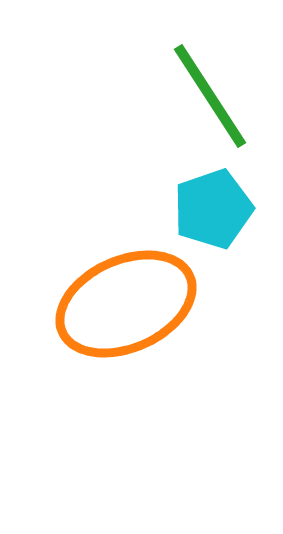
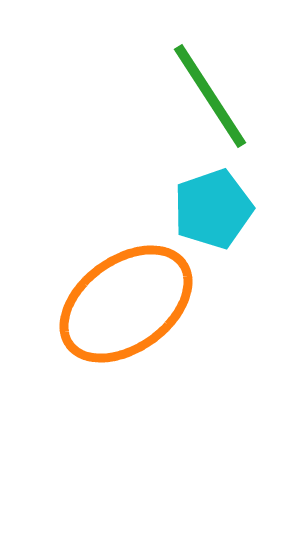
orange ellipse: rotated 12 degrees counterclockwise
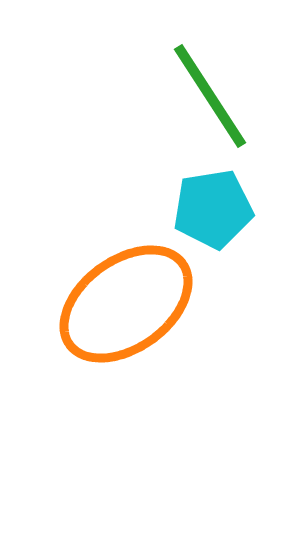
cyan pentagon: rotated 10 degrees clockwise
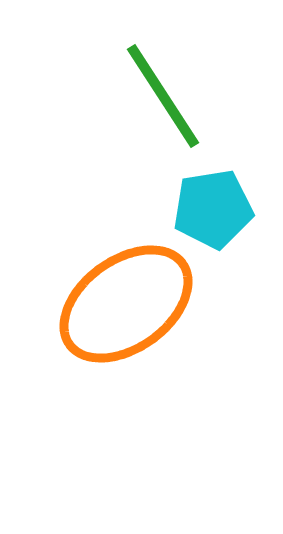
green line: moved 47 px left
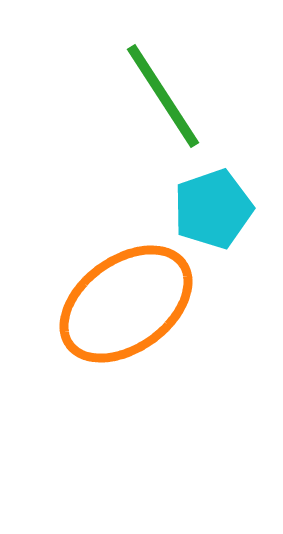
cyan pentagon: rotated 10 degrees counterclockwise
